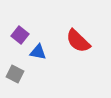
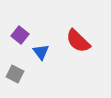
blue triangle: moved 3 px right; rotated 42 degrees clockwise
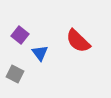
blue triangle: moved 1 px left, 1 px down
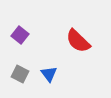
blue triangle: moved 9 px right, 21 px down
gray square: moved 5 px right
